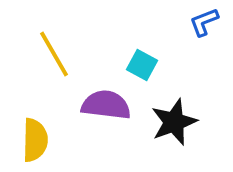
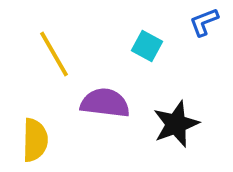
cyan square: moved 5 px right, 19 px up
purple semicircle: moved 1 px left, 2 px up
black star: moved 2 px right, 2 px down
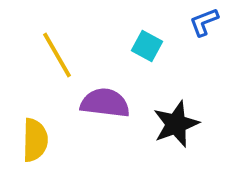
yellow line: moved 3 px right, 1 px down
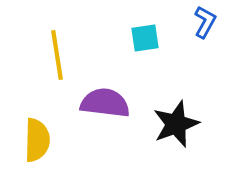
blue L-shape: moved 1 px right; rotated 140 degrees clockwise
cyan square: moved 2 px left, 8 px up; rotated 36 degrees counterclockwise
yellow line: rotated 21 degrees clockwise
yellow semicircle: moved 2 px right
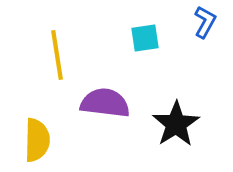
black star: rotated 12 degrees counterclockwise
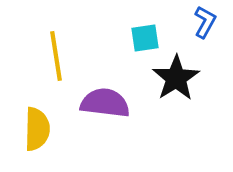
yellow line: moved 1 px left, 1 px down
black star: moved 46 px up
yellow semicircle: moved 11 px up
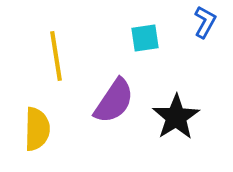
black star: moved 39 px down
purple semicircle: moved 9 px right, 2 px up; rotated 117 degrees clockwise
